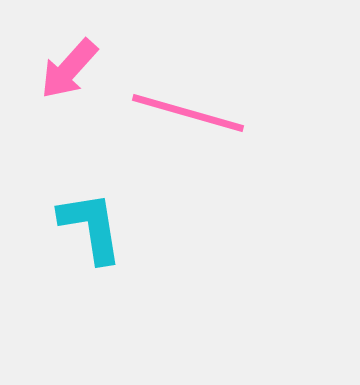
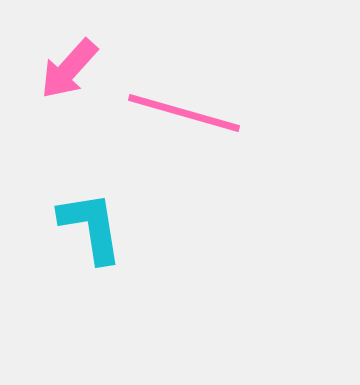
pink line: moved 4 px left
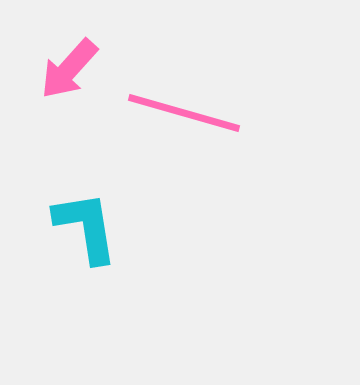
cyan L-shape: moved 5 px left
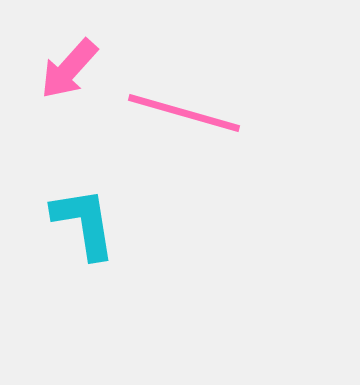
cyan L-shape: moved 2 px left, 4 px up
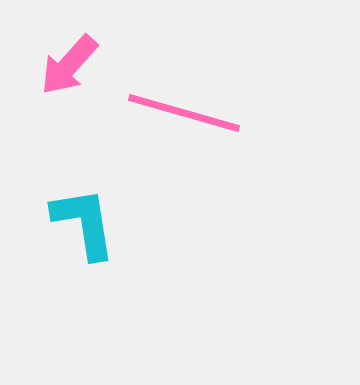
pink arrow: moved 4 px up
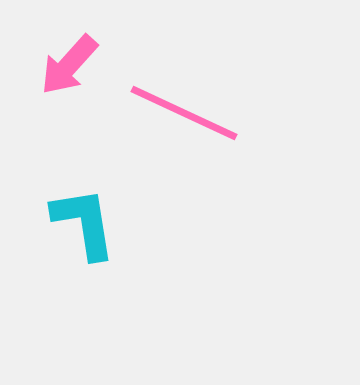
pink line: rotated 9 degrees clockwise
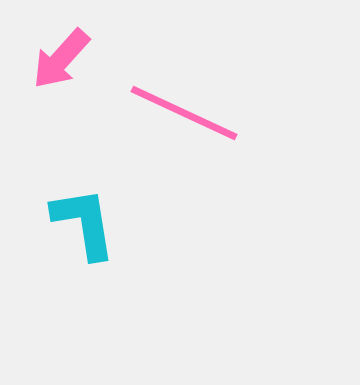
pink arrow: moved 8 px left, 6 px up
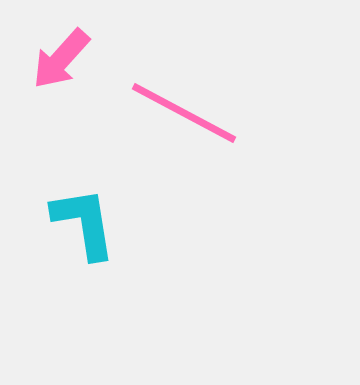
pink line: rotated 3 degrees clockwise
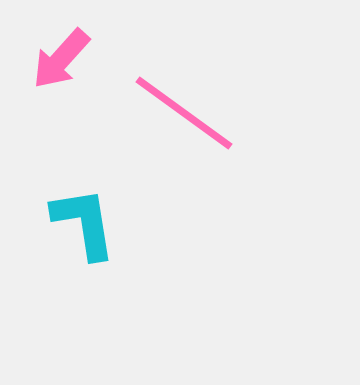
pink line: rotated 8 degrees clockwise
